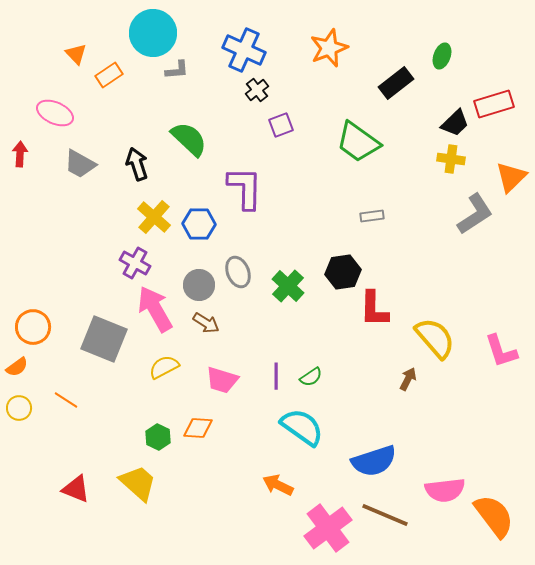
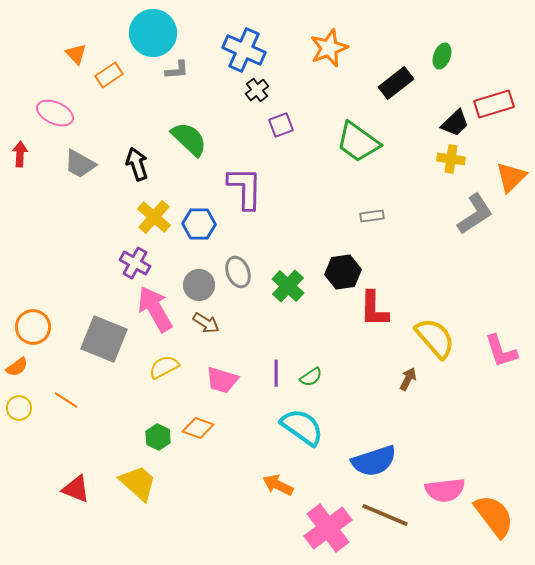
purple line at (276, 376): moved 3 px up
orange diamond at (198, 428): rotated 16 degrees clockwise
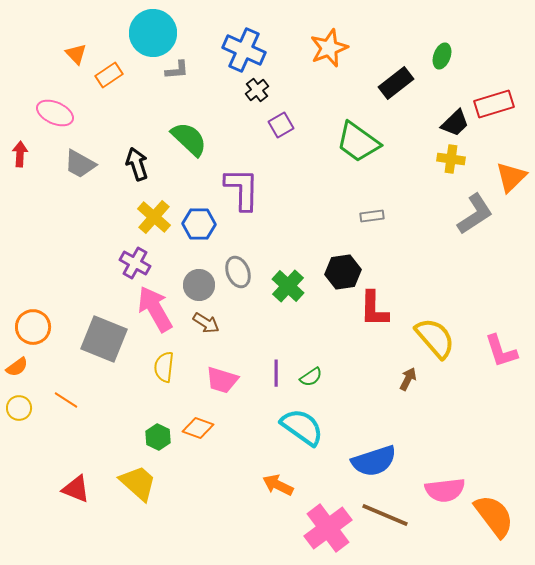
purple square at (281, 125): rotated 10 degrees counterclockwise
purple L-shape at (245, 188): moved 3 px left, 1 px down
yellow semicircle at (164, 367): rotated 56 degrees counterclockwise
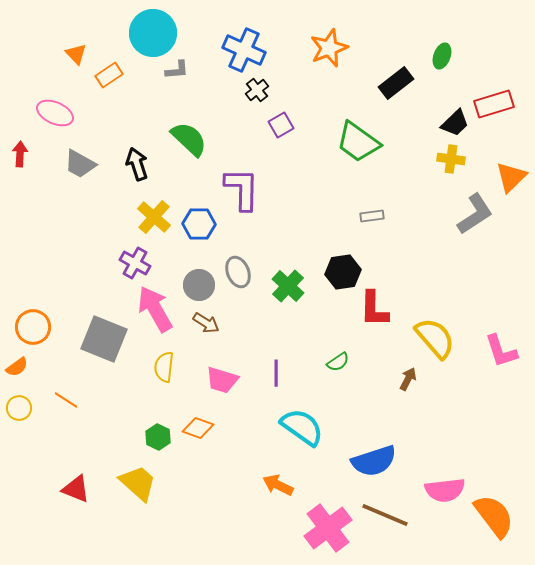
green semicircle at (311, 377): moved 27 px right, 15 px up
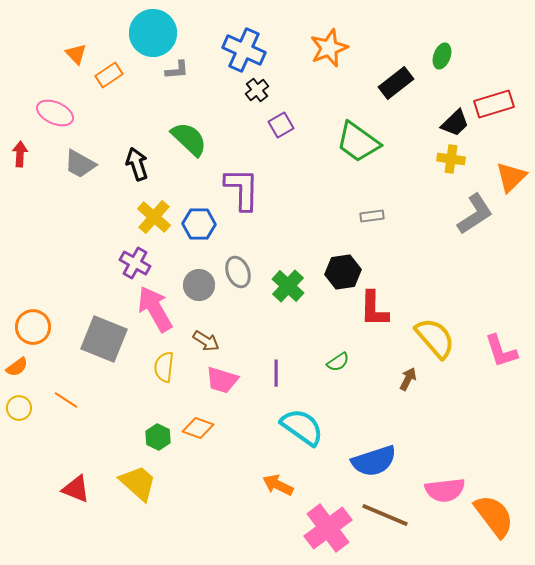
brown arrow at (206, 323): moved 18 px down
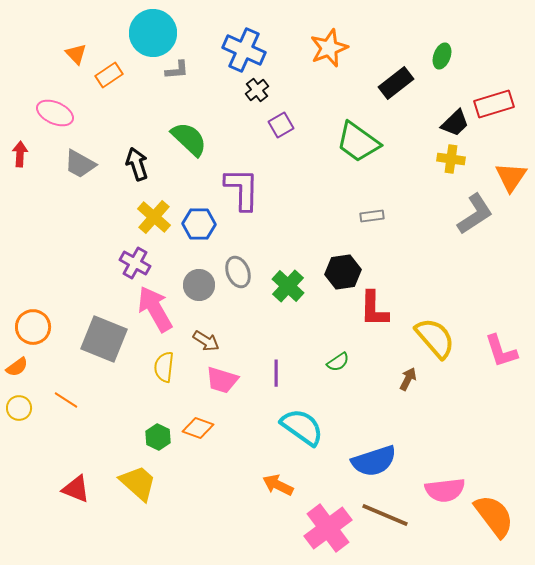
orange triangle at (511, 177): rotated 12 degrees counterclockwise
